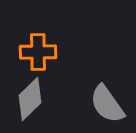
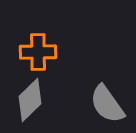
gray diamond: moved 1 px down
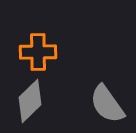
gray diamond: moved 1 px down
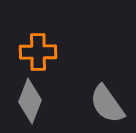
gray diamond: rotated 24 degrees counterclockwise
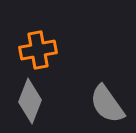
orange cross: moved 2 px up; rotated 9 degrees counterclockwise
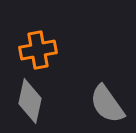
gray diamond: rotated 9 degrees counterclockwise
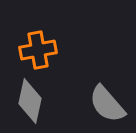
gray semicircle: rotated 6 degrees counterclockwise
